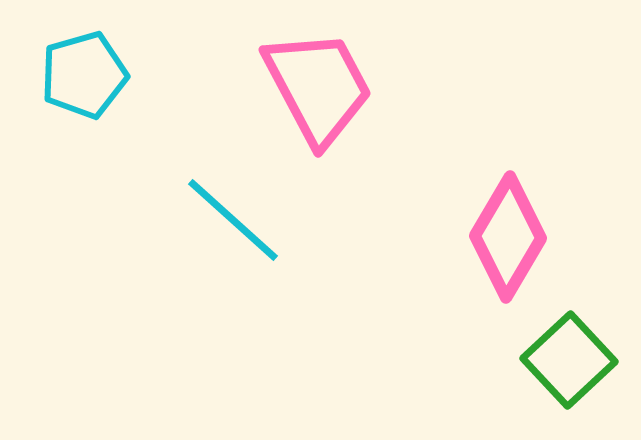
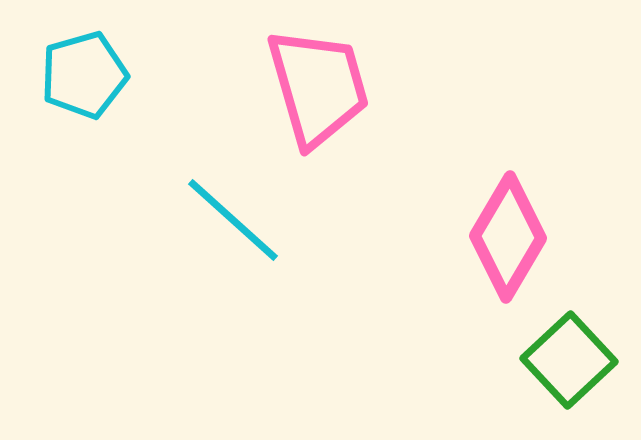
pink trapezoid: rotated 12 degrees clockwise
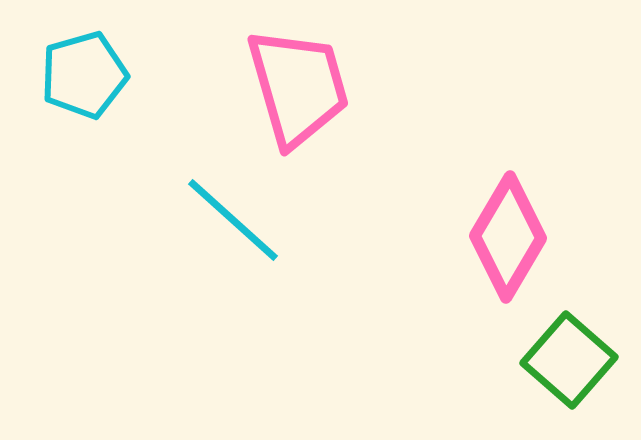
pink trapezoid: moved 20 px left
green square: rotated 6 degrees counterclockwise
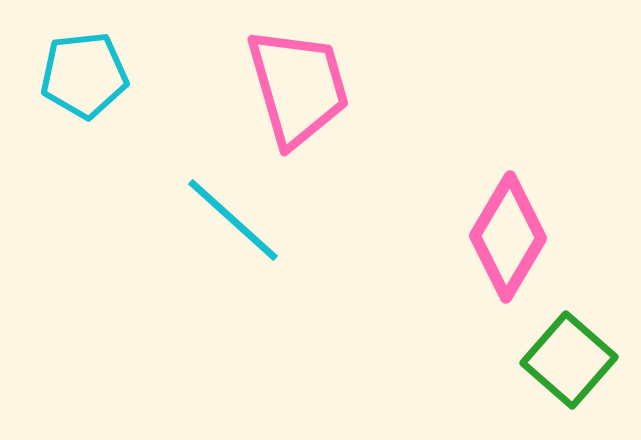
cyan pentagon: rotated 10 degrees clockwise
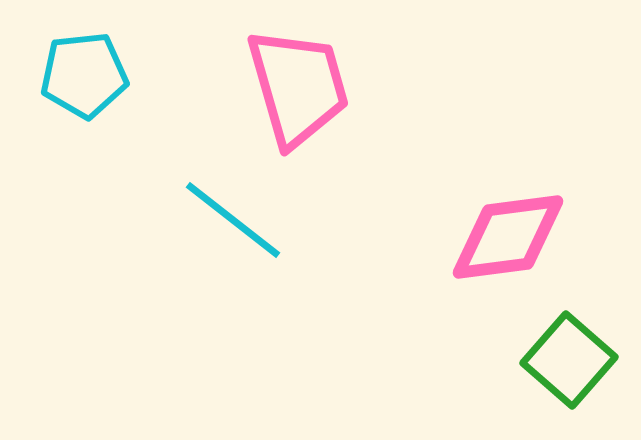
cyan line: rotated 4 degrees counterclockwise
pink diamond: rotated 52 degrees clockwise
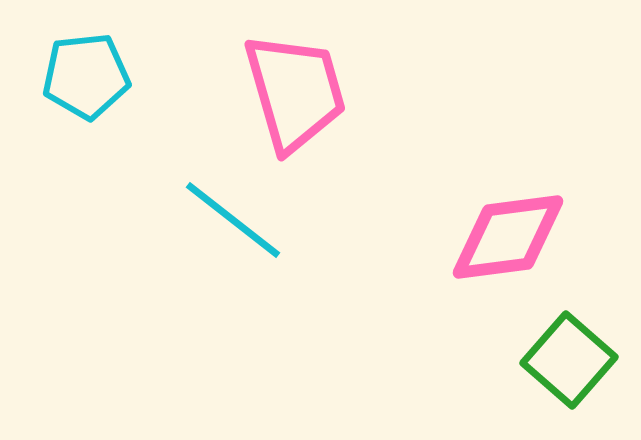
cyan pentagon: moved 2 px right, 1 px down
pink trapezoid: moved 3 px left, 5 px down
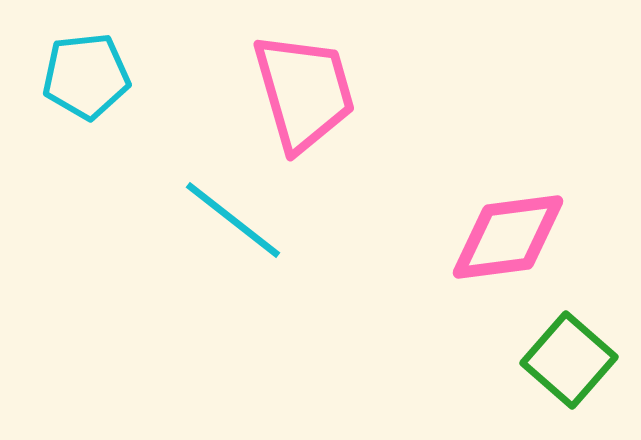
pink trapezoid: moved 9 px right
